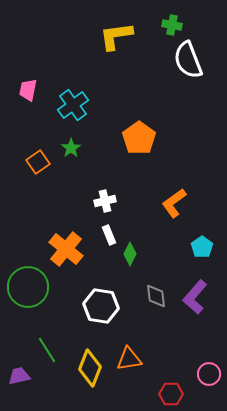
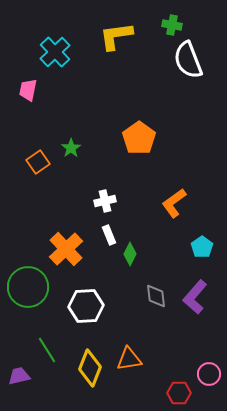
cyan cross: moved 18 px left, 53 px up; rotated 8 degrees counterclockwise
orange cross: rotated 8 degrees clockwise
white hexagon: moved 15 px left; rotated 12 degrees counterclockwise
red hexagon: moved 8 px right, 1 px up
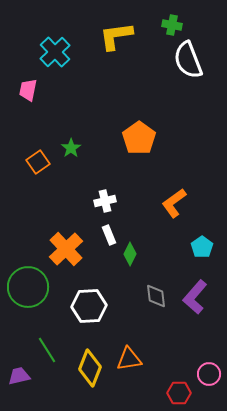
white hexagon: moved 3 px right
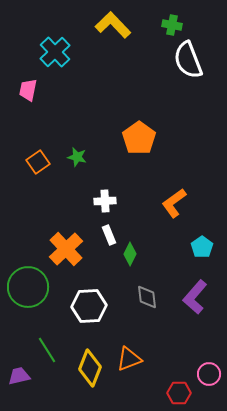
yellow L-shape: moved 3 px left, 11 px up; rotated 54 degrees clockwise
green star: moved 6 px right, 9 px down; rotated 24 degrees counterclockwise
white cross: rotated 10 degrees clockwise
gray diamond: moved 9 px left, 1 px down
orange triangle: rotated 12 degrees counterclockwise
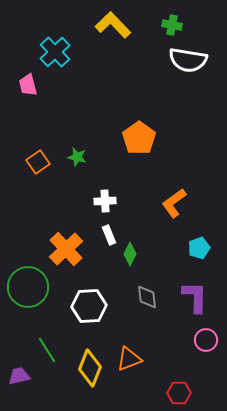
white semicircle: rotated 60 degrees counterclockwise
pink trapezoid: moved 5 px up; rotated 25 degrees counterclockwise
cyan pentagon: moved 3 px left, 1 px down; rotated 15 degrees clockwise
purple L-shape: rotated 140 degrees clockwise
pink circle: moved 3 px left, 34 px up
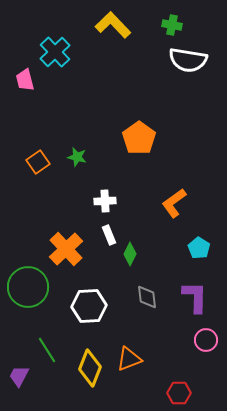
pink trapezoid: moved 3 px left, 5 px up
cyan pentagon: rotated 20 degrees counterclockwise
purple trapezoid: rotated 50 degrees counterclockwise
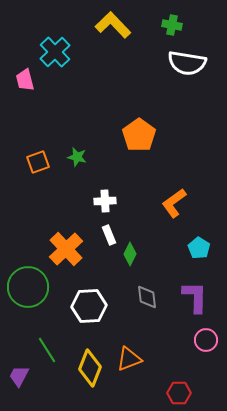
white semicircle: moved 1 px left, 3 px down
orange pentagon: moved 3 px up
orange square: rotated 15 degrees clockwise
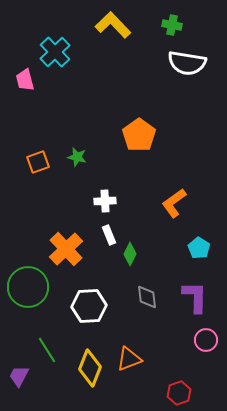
red hexagon: rotated 20 degrees counterclockwise
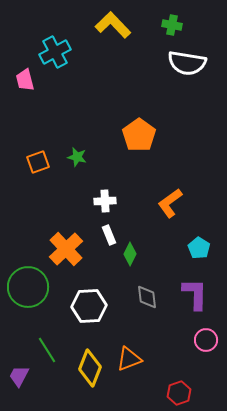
cyan cross: rotated 16 degrees clockwise
orange L-shape: moved 4 px left
purple L-shape: moved 3 px up
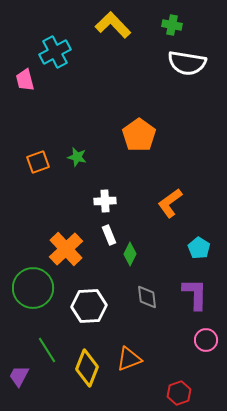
green circle: moved 5 px right, 1 px down
yellow diamond: moved 3 px left
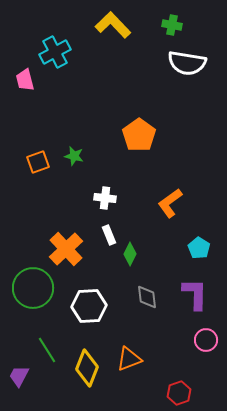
green star: moved 3 px left, 1 px up
white cross: moved 3 px up; rotated 10 degrees clockwise
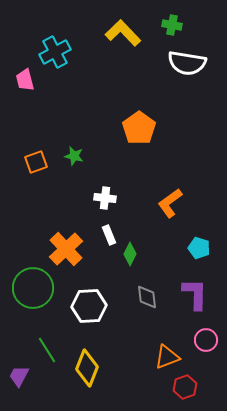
yellow L-shape: moved 10 px right, 8 px down
orange pentagon: moved 7 px up
orange square: moved 2 px left
cyan pentagon: rotated 15 degrees counterclockwise
orange triangle: moved 38 px right, 2 px up
red hexagon: moved 6 px right, 6 px up
